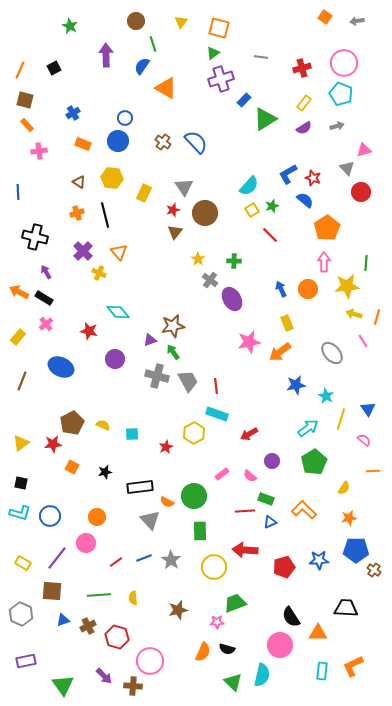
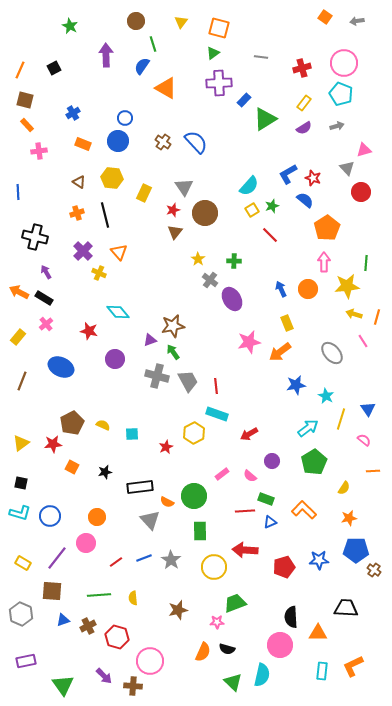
purple cross at (221, 79): moved 2 px left, 4 px down; rotated 15 degrees clockwise
black semicircle at (291, 617): rotated 30 degrees clockwise
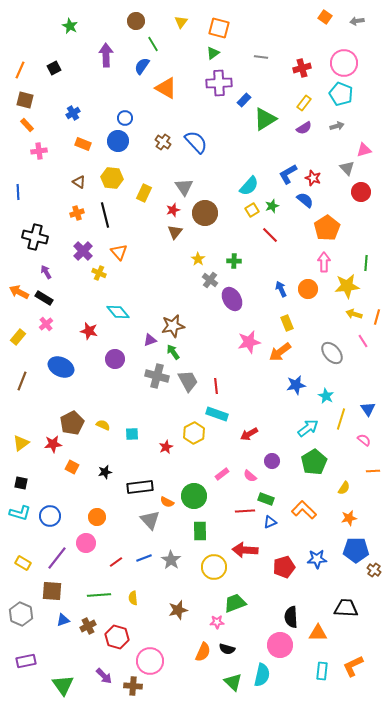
green line at (153, 44): rotated 14 degrees counterclockwise
blue star at (319, 560): moved 2 px left, 1 px up
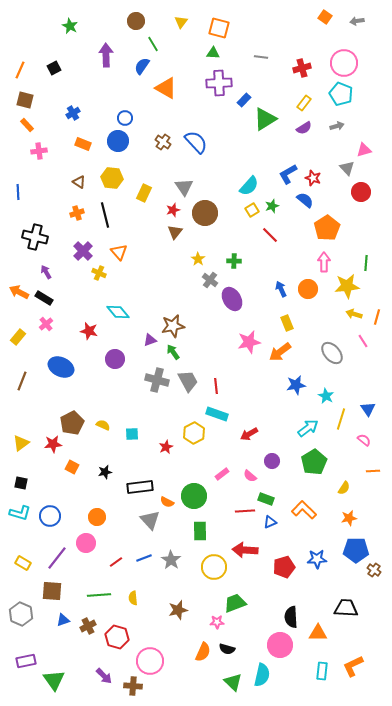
green triangle at (213, 53): rotated 40 degrees clockwise
gray cross at (157, 376): moved 4 px down
green triangle at (63, 685): moved 9 px left, 5 px up
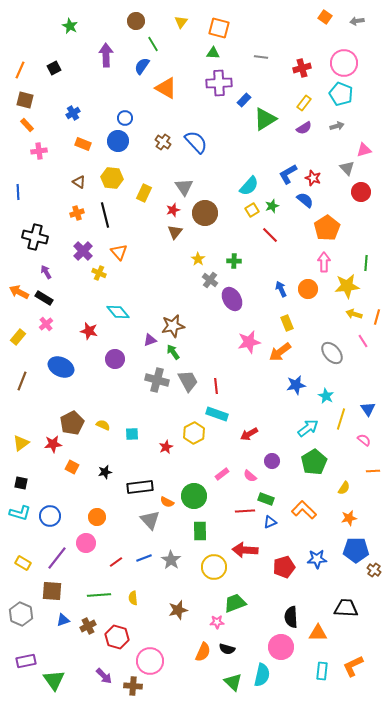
pink circle at (280, 645): moved 1 px right, 2 px down
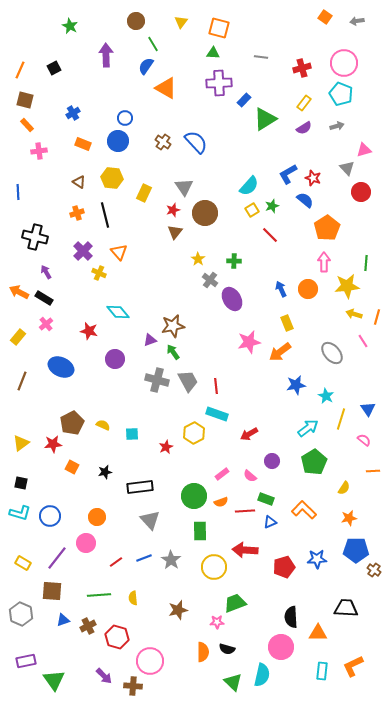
blue semicircle at (142, 66): moved 4 px right
orange semicircle at (167, 502): moved 54 px right; rotated 48 degrees counterclockwise
orange semicircle at (203, 652): rotated 24 degrees counterclockwise
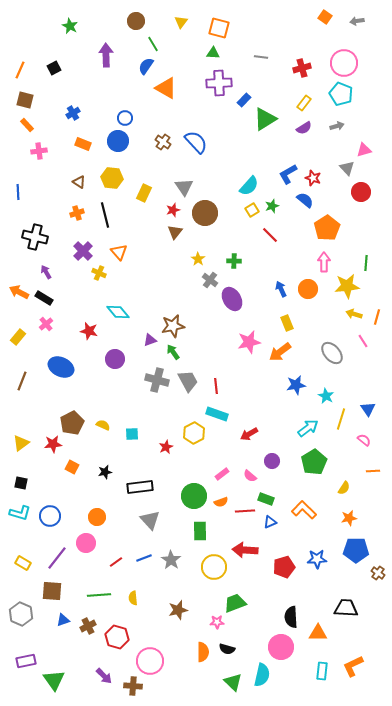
brown cross at (374, 570): moved 4 px right, 3 px down
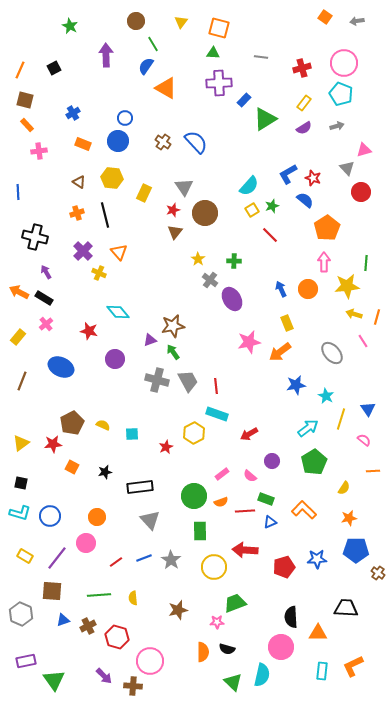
yellow rectangle at (23, 563): moved 2 px right, 7 px up
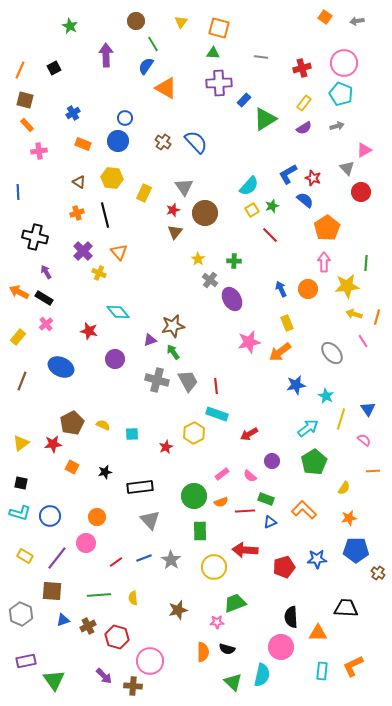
pink triangle at (364, 150): rotated 14 degrees counterclockwise
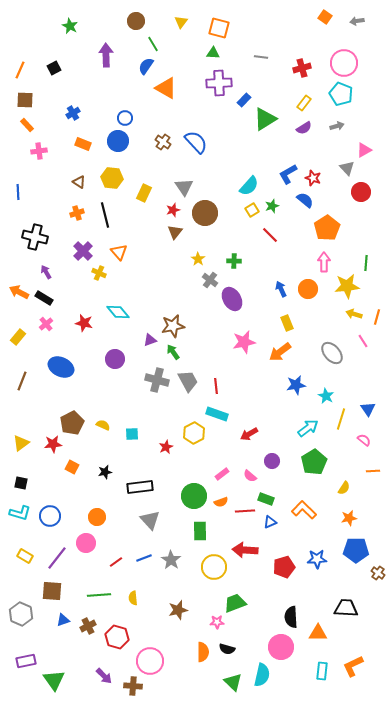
brown square at (25, 100): rotated 12 degrees counterclockwise
red star at (89, 331): moved 5 px left, 8 px up
pink star at (249, 342): moved 5 px left
